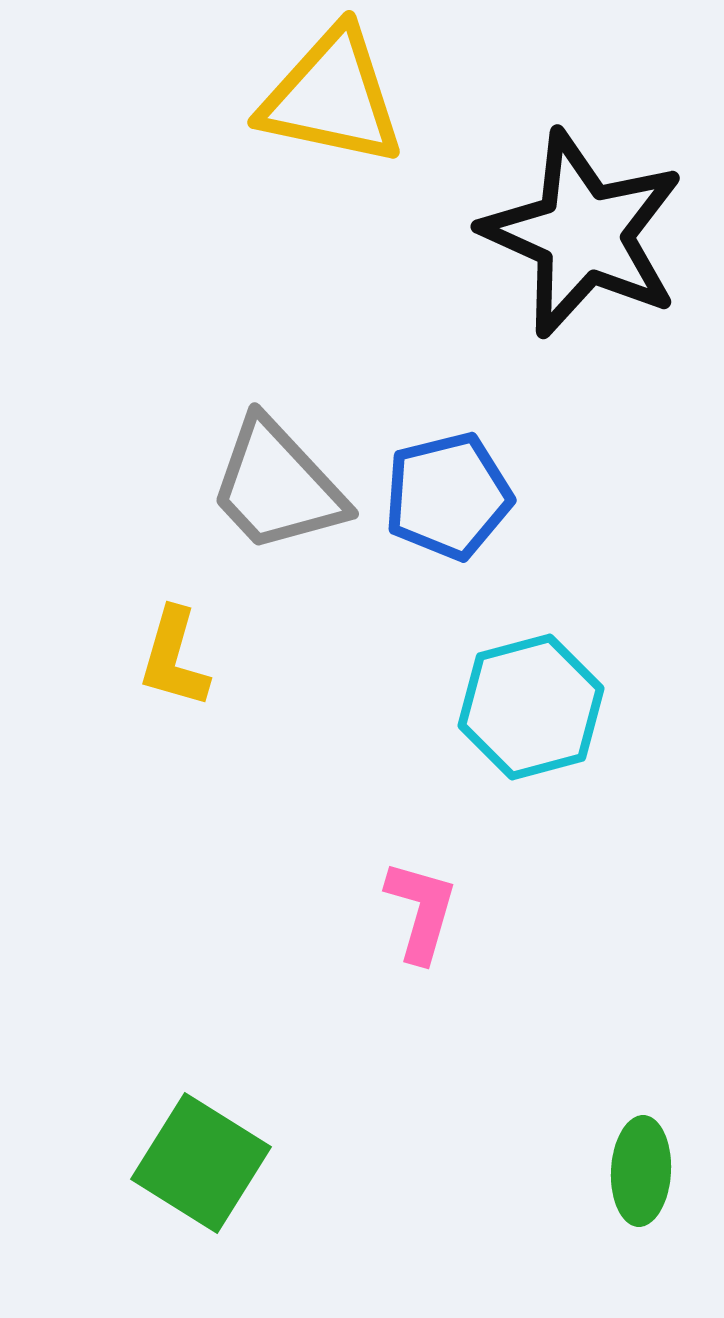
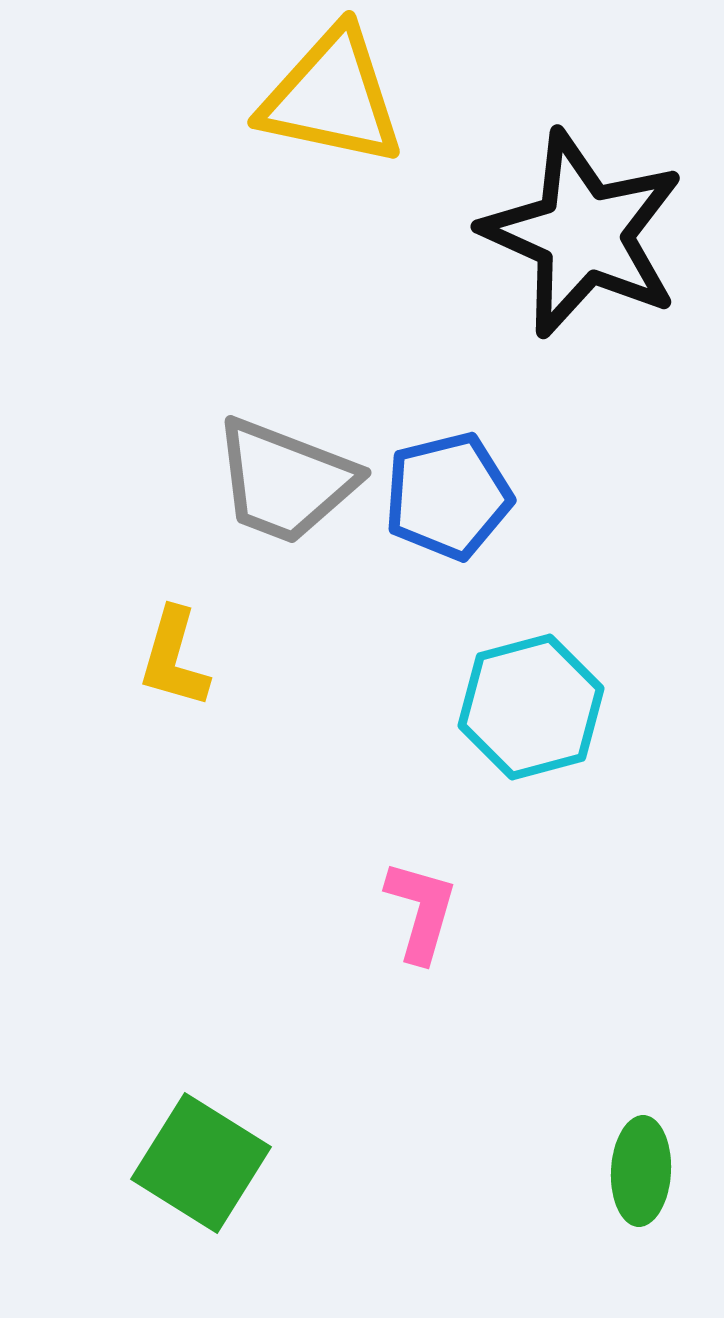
gray trapezoid: moved 8 px right, 5 px up; rotated 26 degrees counterclockwise
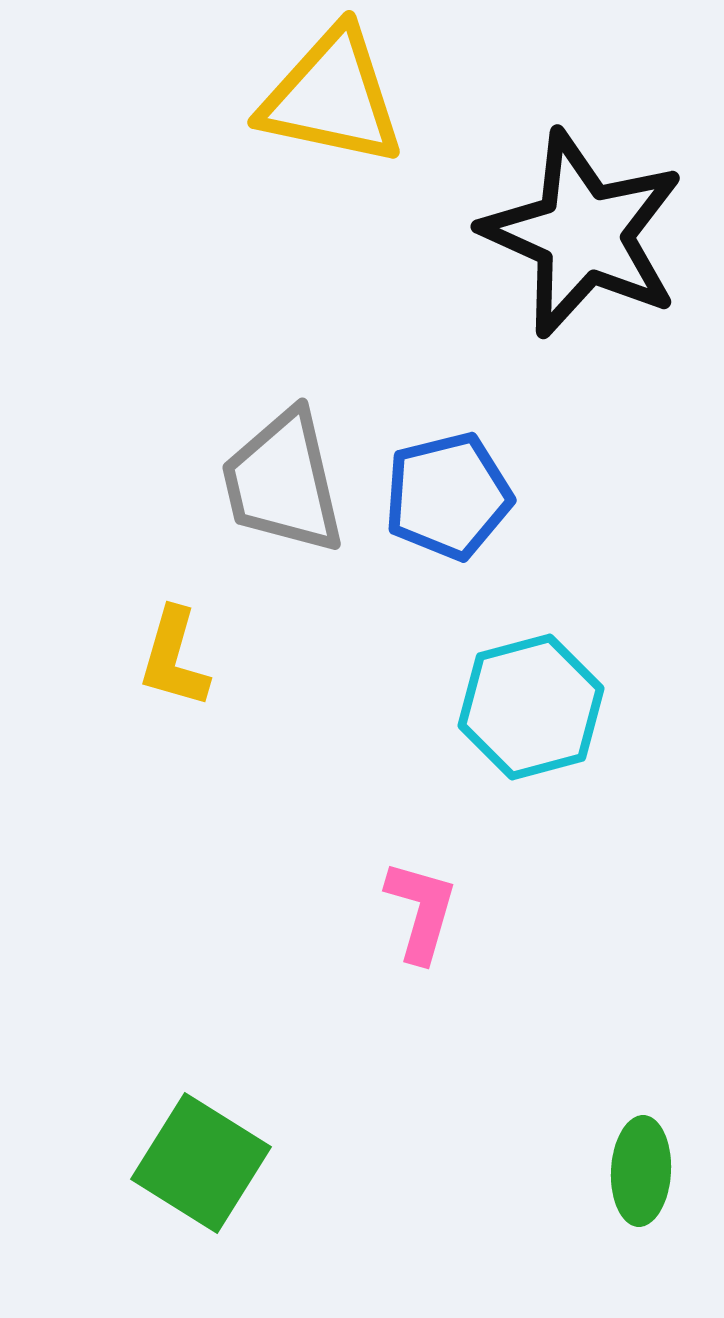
gray trapezoid: moved 2 px left, 1 px down; rotated 56 degrees clockwise
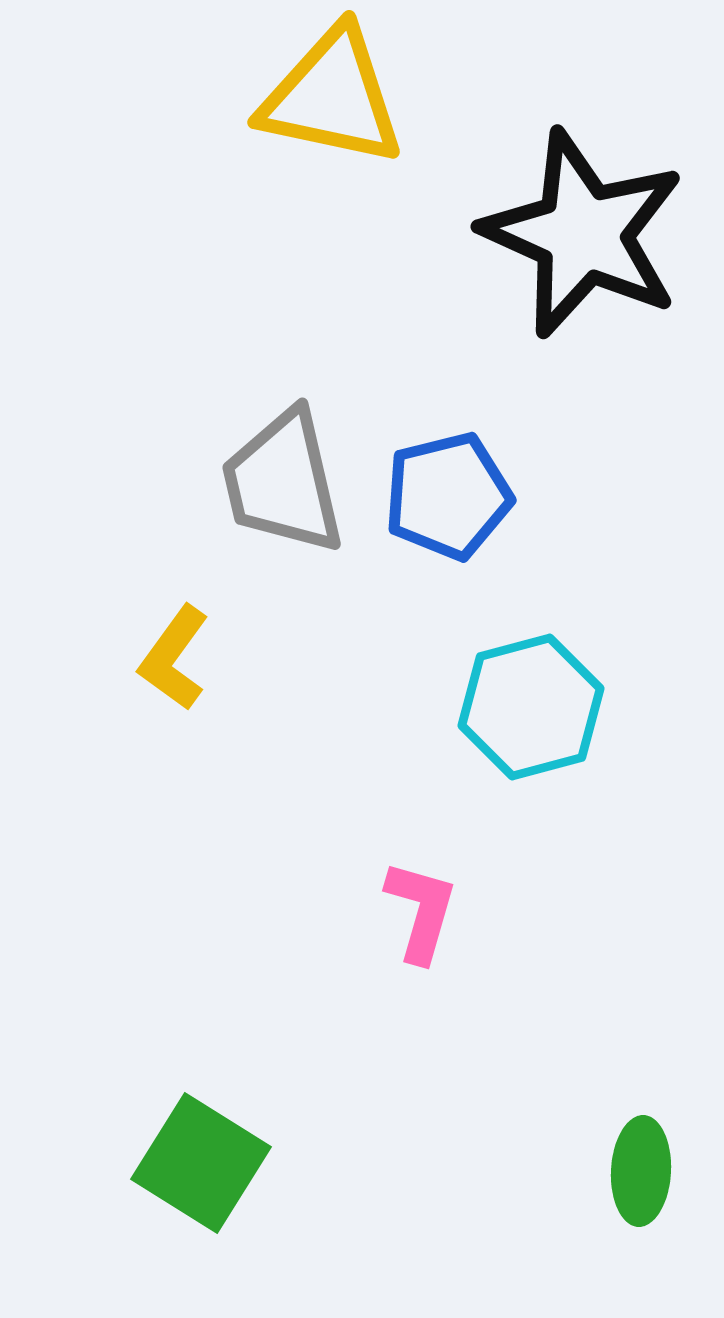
yellow L-shape: rotated 20 degrees clockwise
